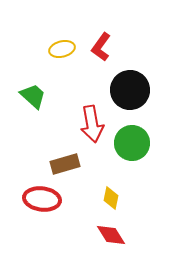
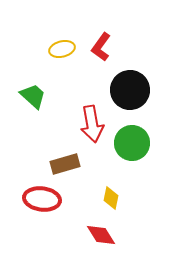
red diamond: moved 10 px left
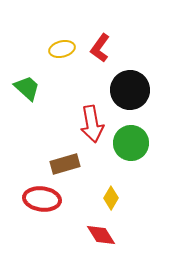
red L-shape: moved 1 px left, 1 px down
green trapezoid: moved 6 px left, 8 px up
green circle: moved 1 px left
yellow diamond: rotated 20 degrees clockwise
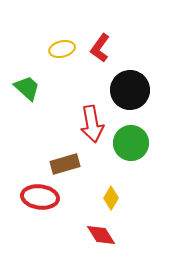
red ellipse: moved 2 px left, 2 px up
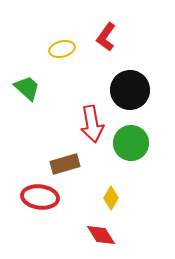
red L-shape: moved 6 px right, 11 px up
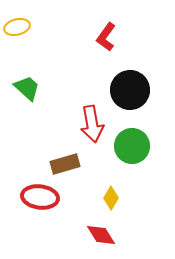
yellow ellipse: moved 45 px left, 22 px up
green circle: moved 1 px right, 3 px down
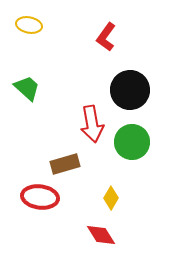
yellow ellipse: moved 12 px right, 2 px up; rotated 25 degrees clockwise
green circle: moved 4 px up
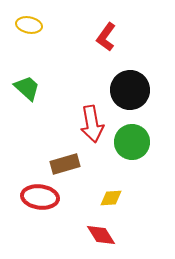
yellow diamond: rotated 55 degrees clockwise
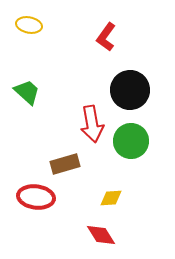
green trapezoid: moved 4 px down
green circle: moved 1 px left, 1 px up
red ellipse: moved 4 px left
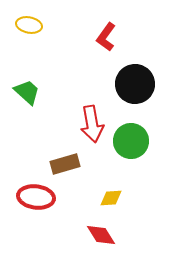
black circle: moved 5 px right, 6 px up
